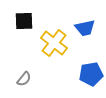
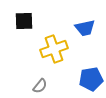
yellow cross: moved 6 px down; rotated 32 degrees clockwise
blue pentagon: moved 5 px down
gray semicircle: moved 16 px right, 7 px down
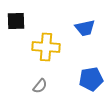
black square: moved 8 px left
yellow cross: moved 8 px left, 2 px up; rotated 24 degrees clockwise
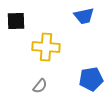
blue trapezoid: moved 1 px left, 12 px up
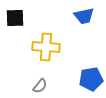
black square: moved 1 px left, 3 px up
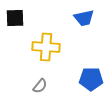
blue trapezoid: moved 2 px down
blue pentagon: rotated 10 degrees clockwise
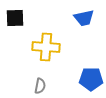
gray semicircle: rotated 28 degrees counterclockwise
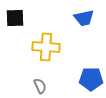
gray semicircle: rotated 35 degrees counterclockwise
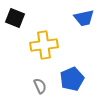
black square: rotated 24 degrees clockwise
yellow cross: moved 2 px left, 2 px up; rotated 12 degrees counterclockwise
blue pentagon: moved 19 px left; rotated 25 degrees counterclockwise
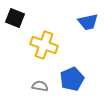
blue trapezoid: moved 4 px right, 4 px down
yellow cross: rotated 28 degrees clockwise
gray semicircle: rotated 56 degrees counterclockwise
